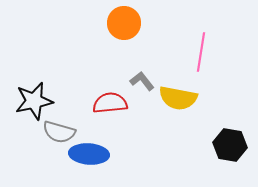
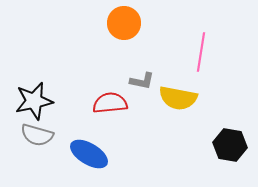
gray L-shape: rotated 140 degrees clockwise
gray semicircle: moved 22 px left, 3 px down
blue ellipse: rotated 27 degrees clockwise
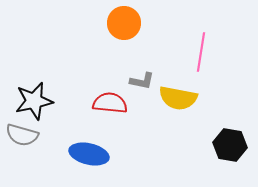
red semicircle: rotated 12 degrees clockwise
gray semicircle: moved 15 px left
blue ellipse: rotated 18 degrees counterclockwise
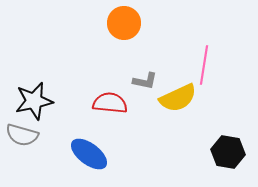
pink line: moved 3 px right, 13 px down
gray L-shape: moved 3 px right
yellow semicircle: rotated 36 degrees counterclockwise
black hexagon: moved 2 px left, 7 px down
blue ellipse: rotated 24 degrees clockwise
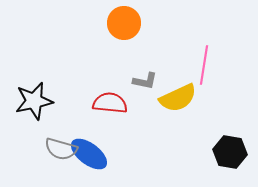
gray semicircle: moved 39 px right, 14 px down
black hexagon: moved 2 px right
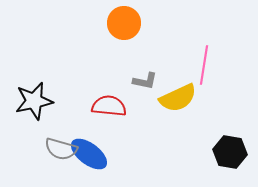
red semicircle: moved 1 px left, 3 px down
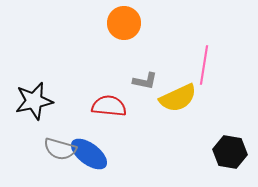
gray semicircle: moved 1 px left
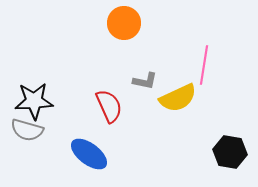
black star: rotated 9 degrees clockwise
red semicircle: rotated 60 degrees clockwise
gray semicircle: moved 33 px left, 19 px up
